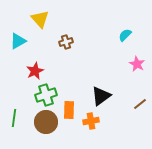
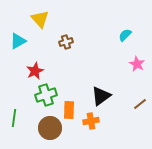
brown circle: moved 4 px right, 6 px down
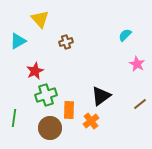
orange cross: rotated 28 degrees counterclockwise
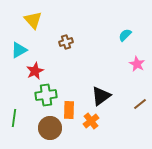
yellow triangle: moved 7 px left, 1 px down
cyan triangle: moved 1 px right, 9 px down
green cross: rotated 10 degrees clockwise
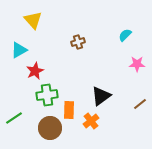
brown cross: moved 12 px right
pink star: rotated 28 degrees counterclockwise
green cross: moved 1 px right
green line: rotated 48 degrees clockwise
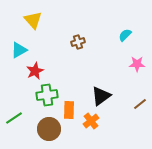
brown circle: moved 1 px left, 1 px down
